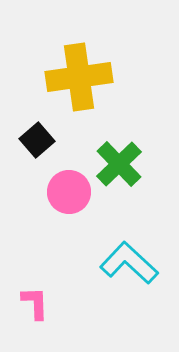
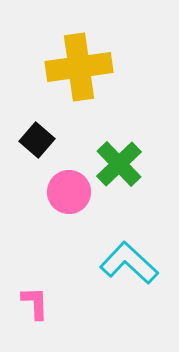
yellow cross: moved 10 px up
black square: rotated 8 degrees counterclockwise
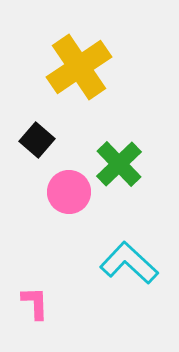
yellow cross: rotated 26 degrees counterclockwise
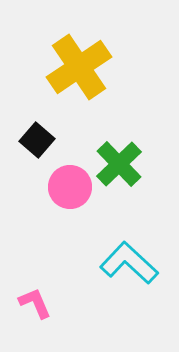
pink circle: moved 1 px right, 5 px up
pink L-shape: rotated 21 degrees counterclockwise
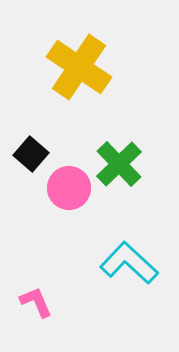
yellow cross: rotated 22 degrees counterclockwise
black square: moved 6 px left, 14 px down
pink circle: moved 1 px left, 1 px down
pink L-shape: moved 1 px right, 1 px up
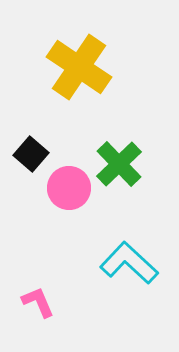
pink L-shape: moved 2 px right
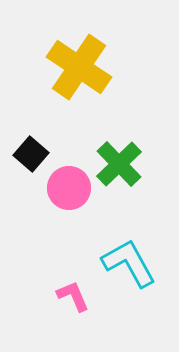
cyan L-shape: rotated 18 degrees clockwise
pink L-shape: moved 35 px right, 6 px up
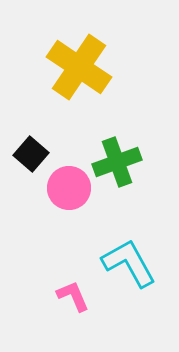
green cross: moved 2 px left, 2 px up; rotated 24 degrees clockwise
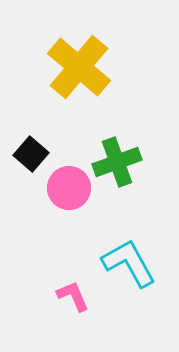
yellow cross: rotated 6 degrees clockwise
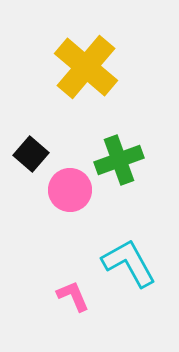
yellow cross: moved 7 px right
green cross: moved 2 px right, 2 px up
pink circle: moved 1 px right, 2 px down
